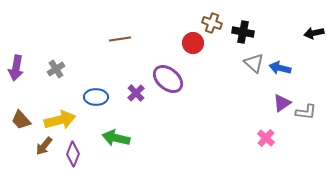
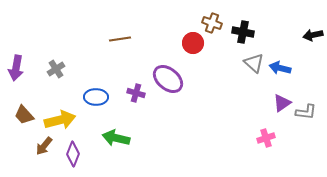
black arrow: moved 1 px left, 2 px down
purple cross: rotated 30 degrees counterclockwise
brown trapezoid: moved 3 px right, 5 px up
pink cross: rotated 30 degrees clockwise
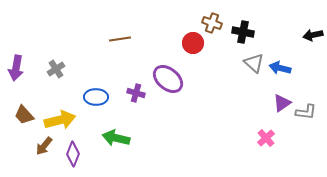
pink cross: rotated 24 degrees counterclockwise
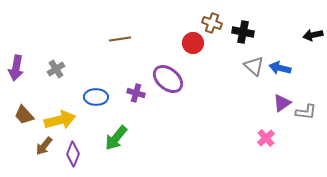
gray triangle: moved 3 px down
green arrow: rotated 64 degrees counterclockwise
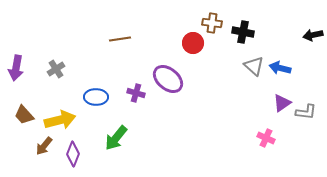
brown cross: rotated 12 degrees counterclockwise
pink cross: rotated 24 degrees counterclockwise
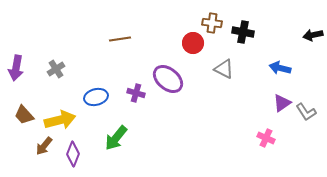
gray triangle: moved 30 px left, 3 px down; rotated 15 degrees counterclockwise
blue ellipse: rotated 15 degrees counterclockwise
gray L-shape: rotated 50 degrees clockwise
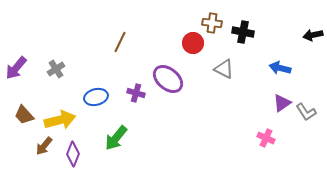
brown line: moved 3 px down; rotated 55 degrees counterclockwise
purple arrow: rotated 30 degrees clockwise
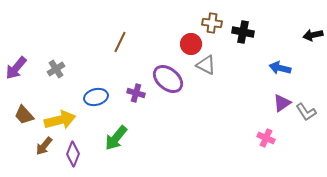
red circle: moved 2 px left, 1 px down
gray triangle: moved 18 px left, 4 px up
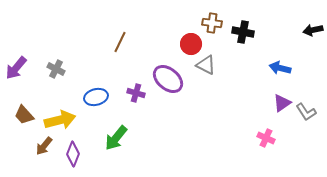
black arrow: moved 5 px up
gray cross: rotated 30 degrees counterclockwise
